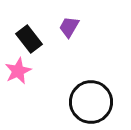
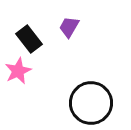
black circle: moved 1 px down
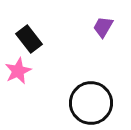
purple trapezoid: moved 34 px right
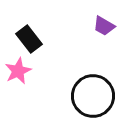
purple trapezoid: moved 1 px right, 1 px up; rotated 90 degrees counterclockwise
black circle: moved 2 px right, 7 px up
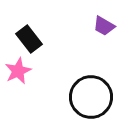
black circle: moved 2 px left, 1 px down
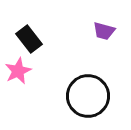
purple trapezoid: moved 5 px down; rotated 15 degrees counterclockwise
black circle: moved 3 px left, 1 px up
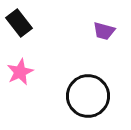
black rectangle: moved 10 px left, 16 px up
pink star: moved 2 px right, 1 px down
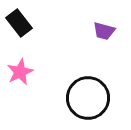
black circle: moved 2 px down
